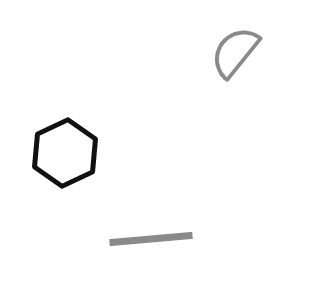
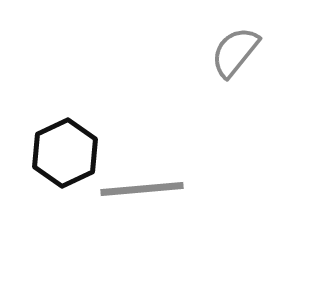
gray line: moved 9 px left, 50 px up
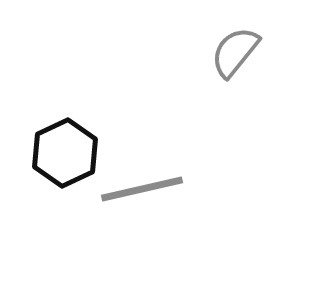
gray line: rotated 8 degrees counterclockwise
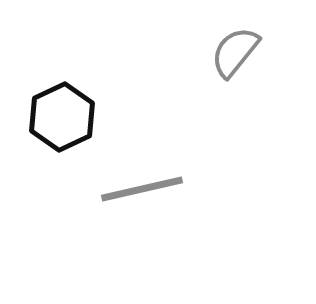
black hexagon: moved 3 px left, 36 px up
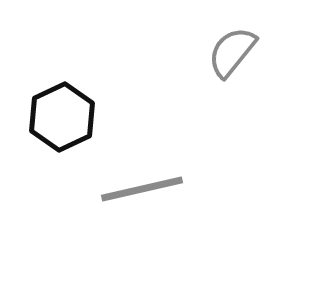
gray semicircle: moved 3 px left
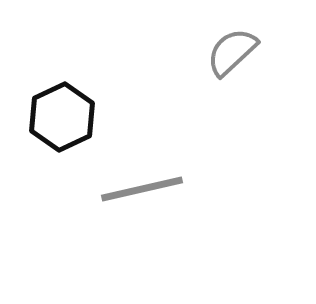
gray semicircle: rotated 8 degrees clockwise
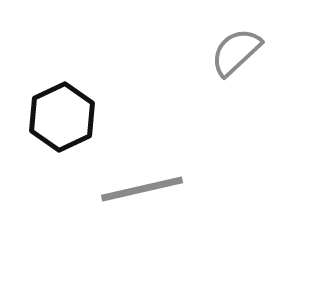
gray semicircle: moved 4 px right
